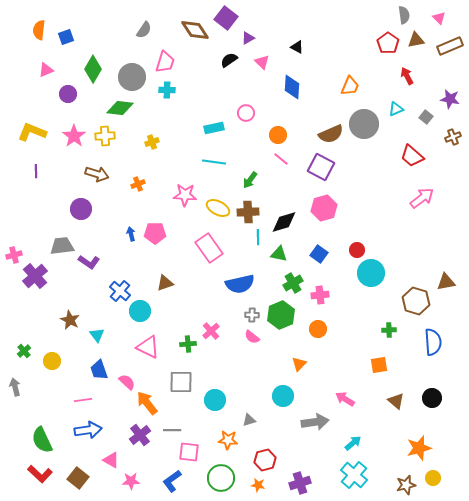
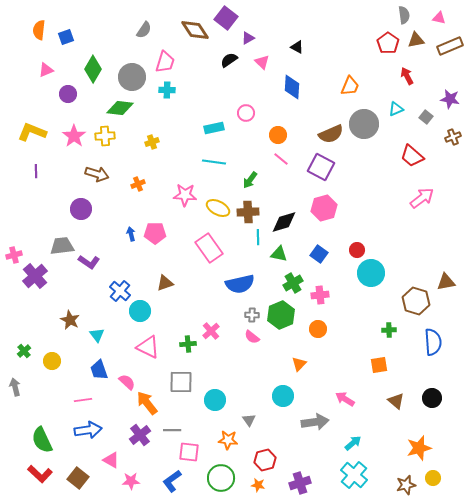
pink triangle at (439, 18): rotated 32 degrees counterclockwise
gray triangle at (249, 420): rotated 48 degrees counterclockwise
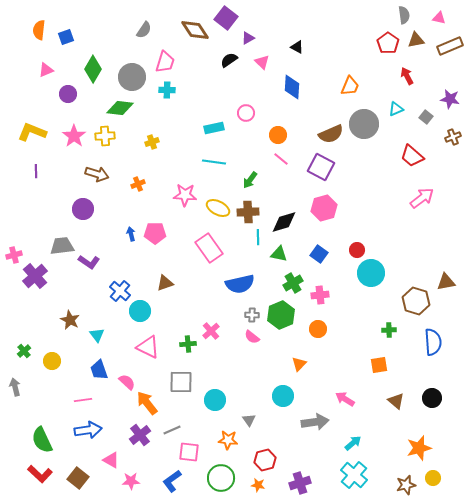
purple circle at (81, 209): moved 2 px right
gray line at (172, 430): rotated 24 degrees counterclockwise
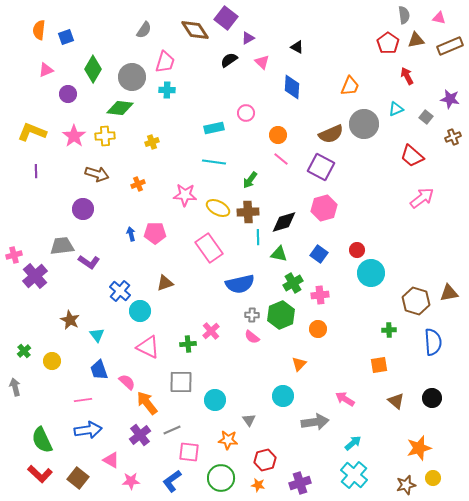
brown triangle at (446, 282): moved 3 px right, 11 px down
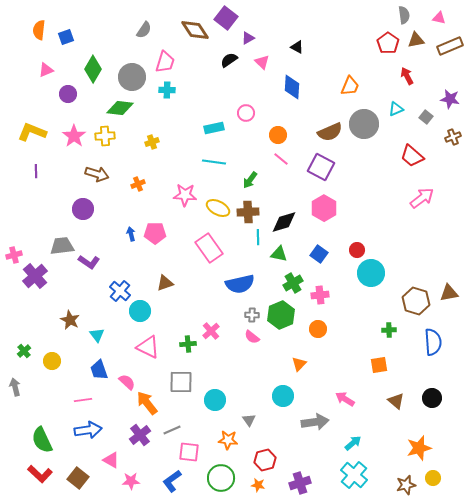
brown semicircle at (331, 134): moved 1 px left, 2 px up
pink hexagon at (324, 208): rotated 15 degrees counterclockwise
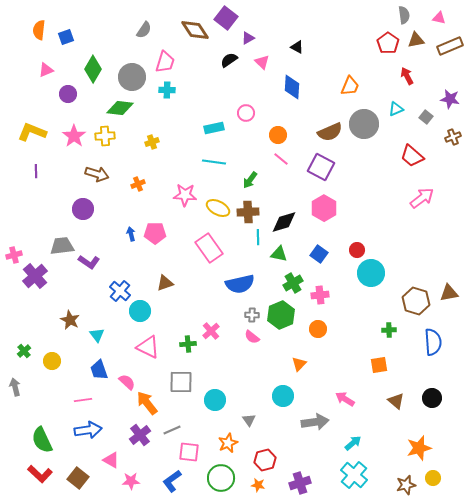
orange star at (228, 440): moved 3 px down; rotated 30 degrees counterclockwise
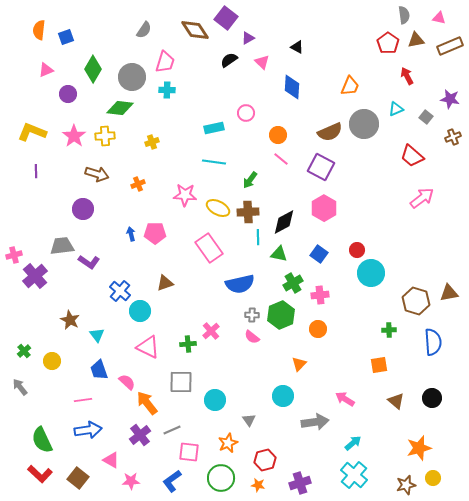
black diamond at (284, 222): rotated 12 degrees counterclockwise
gray arrow at (15, 387): moved 5 px right; rotated 24 degrees counterclockwise
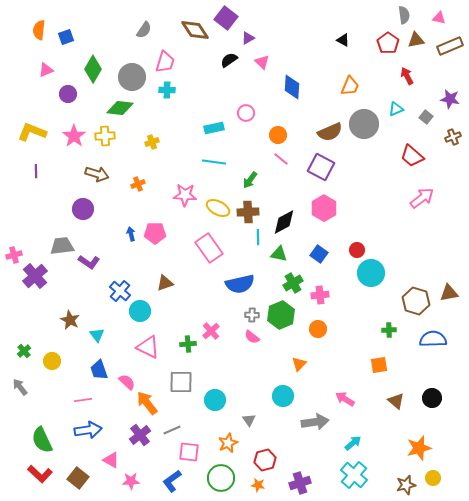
black triangle at (297, 47): moved 46 px right, 7 px up
blue semicircle at (433, 342): moved 3 px up; rotated 88 degrees counterclockwise
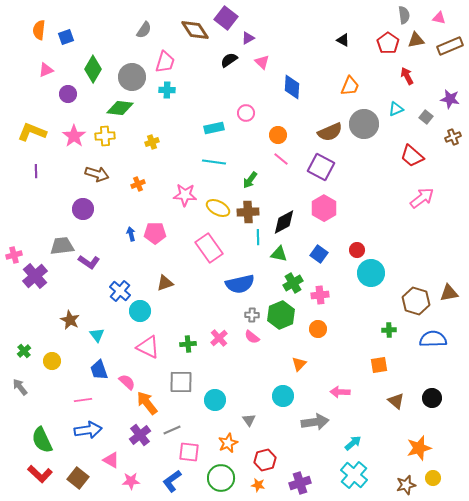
pink cross at (211, 331): moved 8 px right, 7 px down
pink arrow at (345, 399): moved 5 px left, 7 px up; rotated 30 degrees counterclockwise
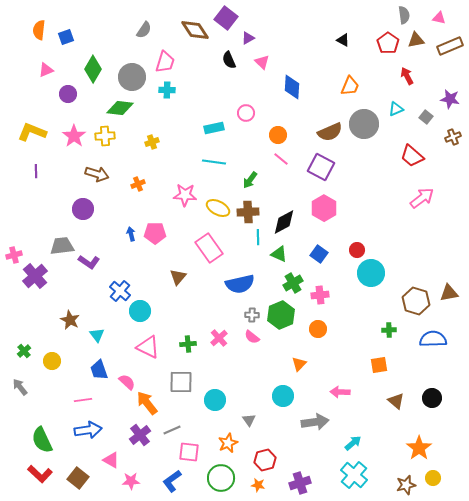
black semicircle at (229, 60): rotated 78 degrees counterclockwise
green triangle at (279, 254): rotated 12 degrees clockwise
brown triangle at (165, 283): moved 13 px right, 6 px up; rotated 30 degrees counterclockwise
orange star at (419, 448): rotated 20 degrees counterclockwise
